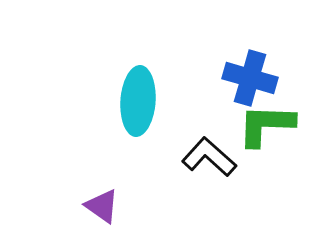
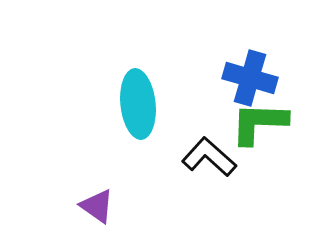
cyan ellipse: moved 3 px down; rotated 10 degrees counterclockwise
green L-shape: moved 7 px left, 2 px up
purple triangle: moved 5 px left
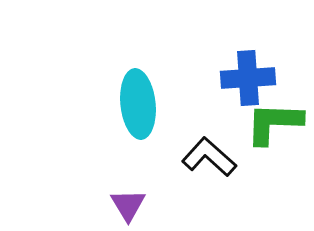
blue cross: moved 2 px left; rotated 20 degrees counterclockwise
green L-shape: moved 15 px right
purple triangle: moved 31 px right, 1 px up; rotated 24 degrees clockwise
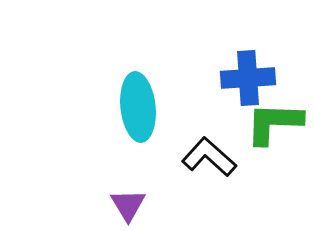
cyan ellipse: moved 3 px down
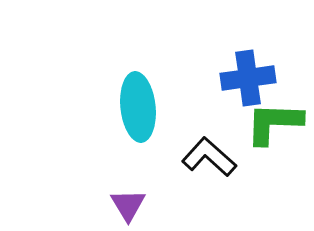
blue cross: rotated 4 degrees counterclockwise
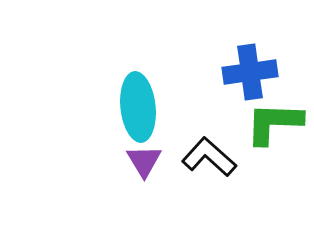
blue cross: moved 2 px right, 6 px up
purple triangle: moved 16 px right, 44 px up
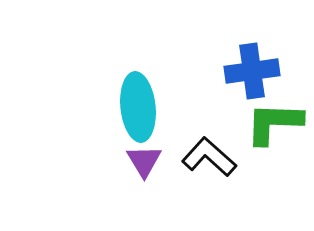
blue cross: moved 2 px right, 1 px up
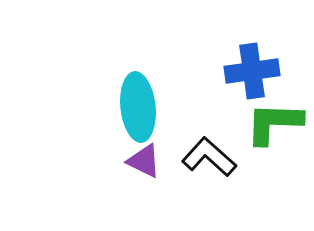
purple triangle: rotated 33 degrees counterclockwise
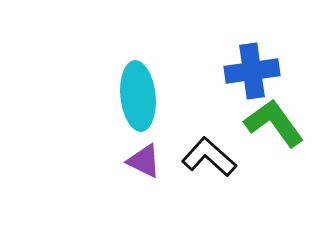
cyan ellipse: moved 11 px up
green L-shape: rotated 52 degrees clockwise
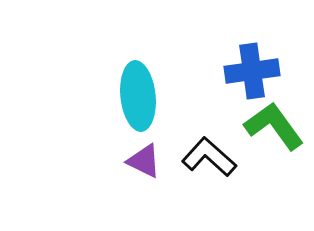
green L-shape: moved 3 px down
